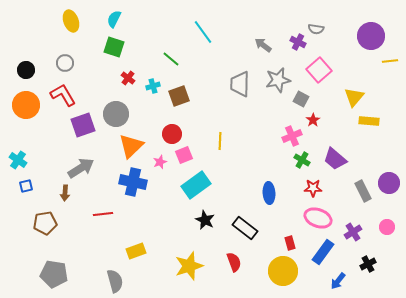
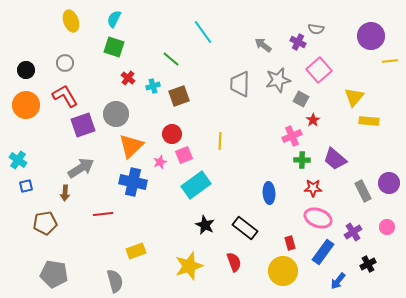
red L-shape at (63, 95): moved 2 px right, 1 px down
green cross at (302, 160): rotated 28 degrees counterclockwise
black star at (205, 220): moved 5 px down
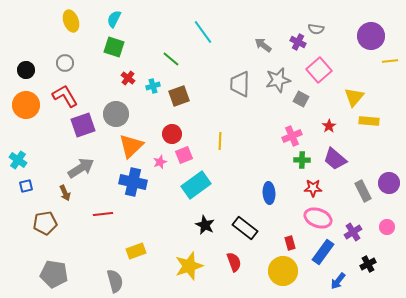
red star at (313, 120): moved 16 px right, 6 px down
brown arrow at (65, 193): rotated 28 degrees counterclockwise
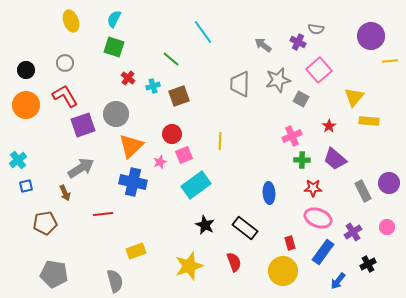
cyan cross at (18, 160): rotated 18 degrees clockwise
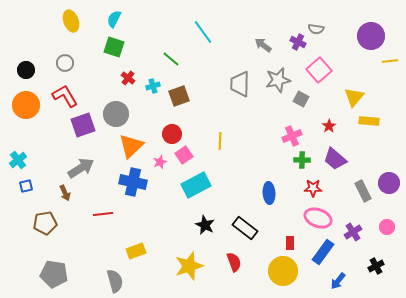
pink square at (184, 155): rotated 12 degrees counterclockwise
cyan rectangle at (196, 185): rotated 8 degrees clockwise
red rectangle at (290, 243): rotated 16 degrees clockwise
black cross at (368, 264): moved 8 px right, 2 px down
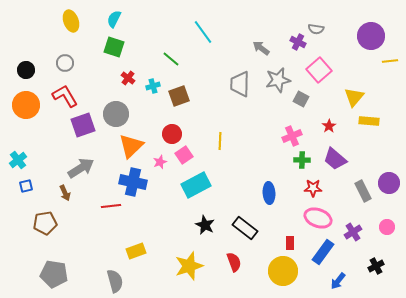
gray arrow at (263, 45): moved 2 px left, 3 px down
red line at (103, 214): moved 8 px right, 8 px up
